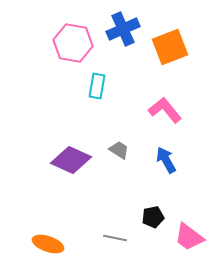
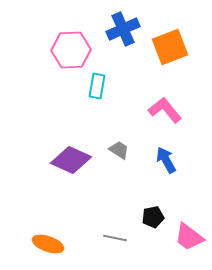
pink hexagon: moved 2 px left, 7 px down; rotated 12 degrees counterclockwise
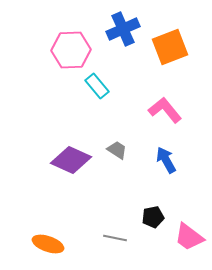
cyan rectangle: rotated 50 degrees counterclockwise
gray trapezoid: moved 2 px left
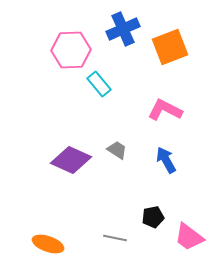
cyan rectangle: moved 2 px right, 2 px up
pink L-shape: rotated 24 degrees counterclockwise
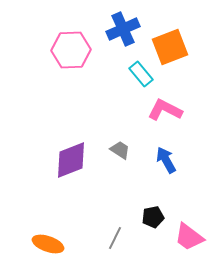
cyan rectangle: moved 42 px right, 10 px up
gray trapezoid: moved 3 px right
purple diamond: rotated 45 degrees counterclockwise
gray line: rotated 75 degrees counterclockwise
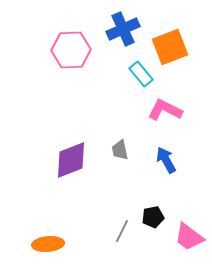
gray trapezoid: rotated 135 degrees counterclockwise
gray line: moved 7 px right, 7 px up
orange ellipse: rotated 24 degrees counterclockwise
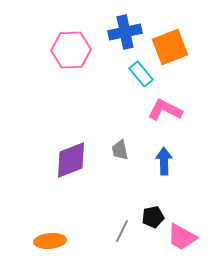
blue cross: moved 2 px right, 3 px down; rotated 12 degrees clockwise
blue arrow: moved 2 px left, 1 px down; rotated 28 degrees clockwise
pink trapezoid: moved 7 px left; rotated 8 degrees counterclockwise
orange ellipse: moved 2 px right, 3 px up
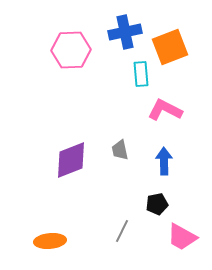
cyan rectangle: rotated 35 degrees clockwise
black pentagon: moved 4 px right, 13 px up
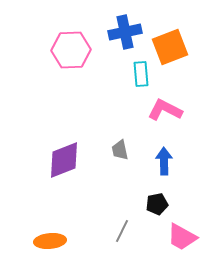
purple diamond: moved 7 px left
